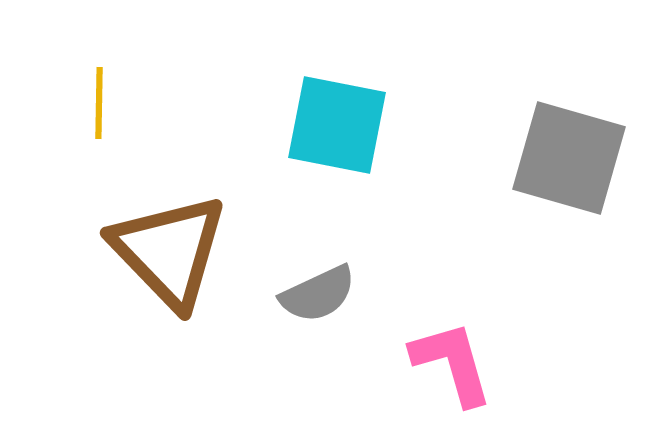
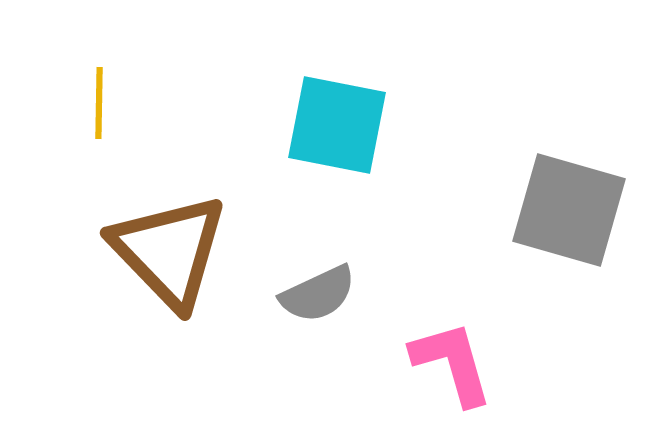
gray square: moved 52 px down
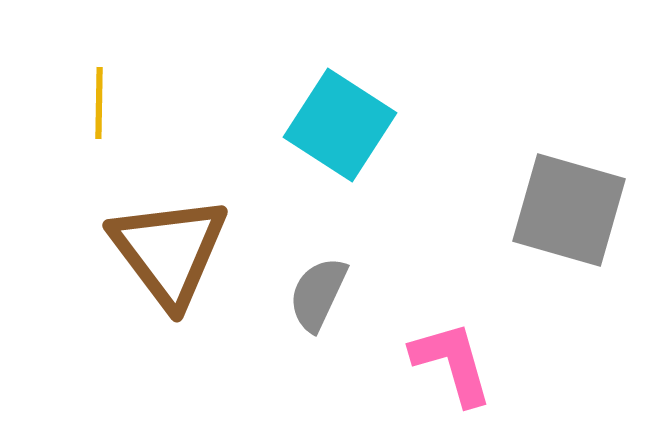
cyan square: moved 3 px right; rotated 22 degrees clockwise
brown triangle: rotated 7 degrees clockwise
gray semicircle: rotated 140 degrees clockwise
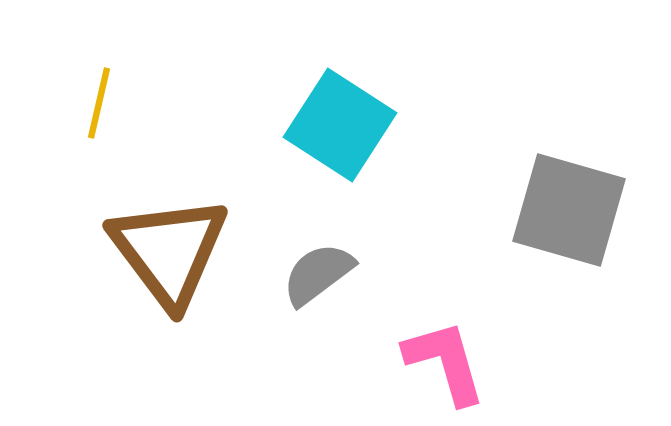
yellow line: rotated 12 degrees clockwise
gray semicircle: moved 20 px up; rotated 28 degrees clockwise
pink L-shape: moved 7 px left, 1 px up
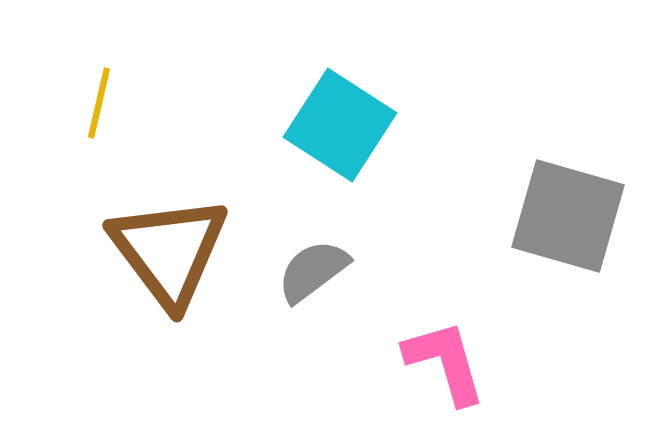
gray square: moved 1 px left, 6 px down
gray semicircle: moved 5 px left, 3 px up
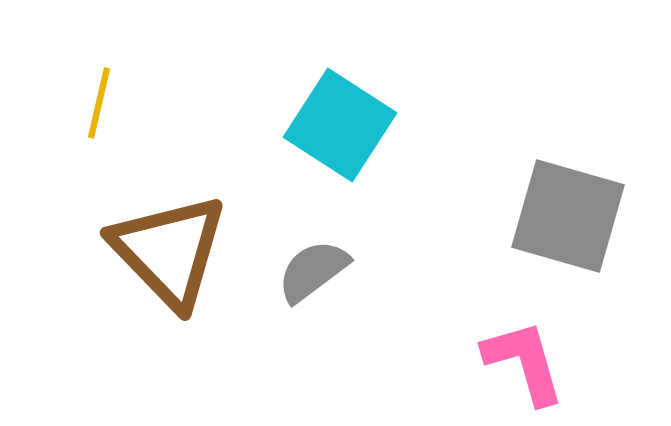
brown triangle: rotated 7 degrees counterclockwise
pink L-shape: moved 79 px right
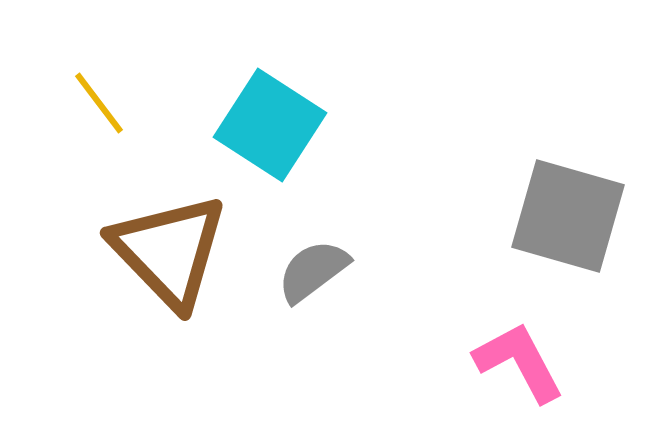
yellow line: rotated 50 degrees counterclockwise
cyan square: moved 70 px left
pink L-shape: moved 5 px left; rotated 12 degrees counterclockwise
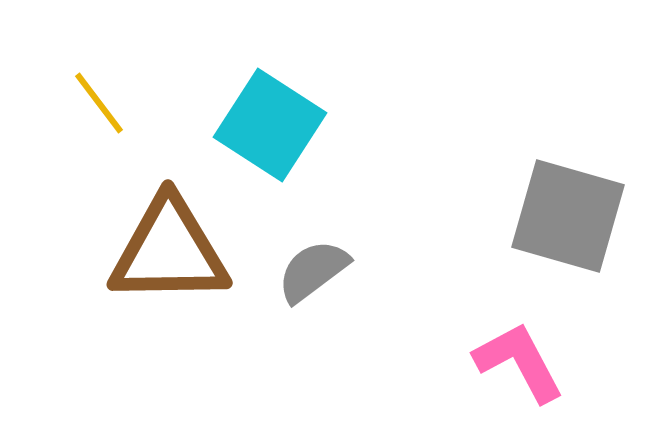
brown triangle: rotated 47 degrees counterclockwise
